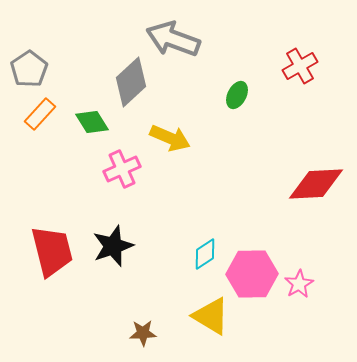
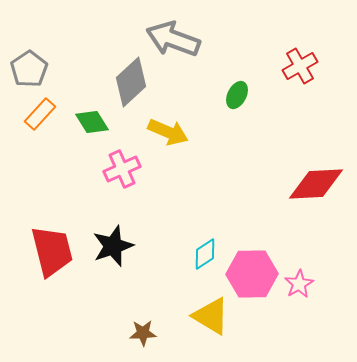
yellow arrow: moved 2 px left, 6 px up
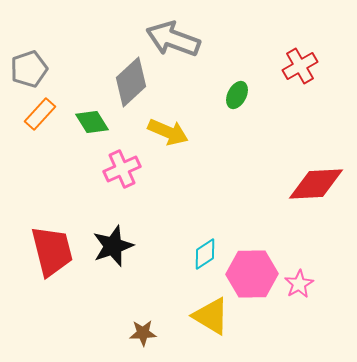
gray pentagon: rotated 15 degrees clockwise
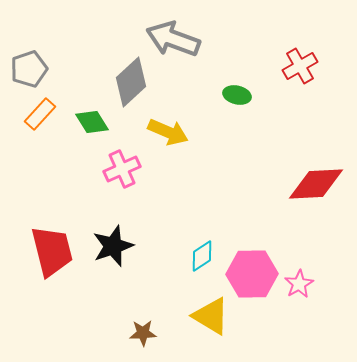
green ellipse: rotated 76 degrees clockwise
cyan diamond: moved 3 px left, 2 px down
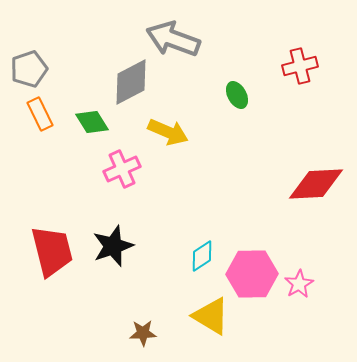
red cross: rotated 16 degrees clockwise
gray diamond: rotated 15 degrees clockwise
green ellipse: rotated 48 degrees clockwise
orange rectangle: rotated 68 degrees counterclockwise
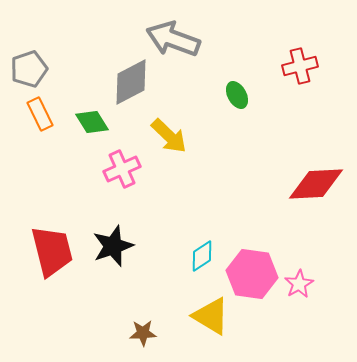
yellow arrow: moved 1 px right, 4 px down; rotated 21 degrees clockwise
pink hexagon: rotated 9 degrees clockwise
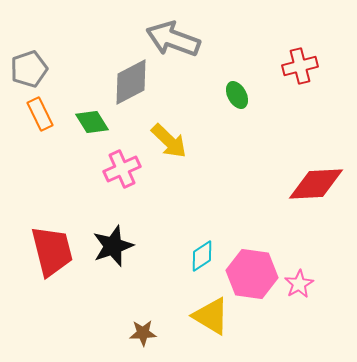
yellow arrow: moved 5 px down
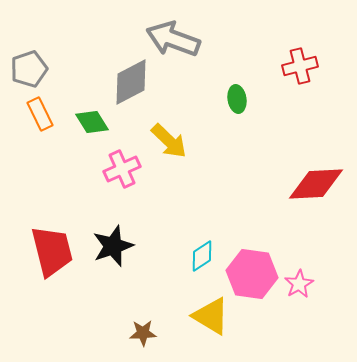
green ellipse: moved 4 px down; rotated 20 degrees clockwise
